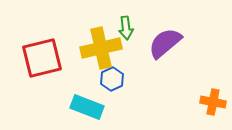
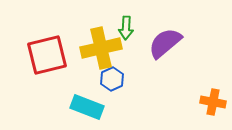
green arrow: rotated 10 degrees clockwise
red square: moved 5 px right, 3 px up
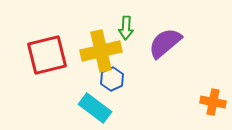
yellow cross: moved 3 px down
cyan rectangle: moved 8 px right, 1 px down; rotated 16 degrees clockwise
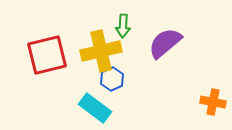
green arrow: moved 3 px left, 2 px up
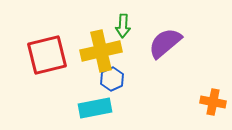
cyan rectangle: rotated 48 degrees counterclockwise
